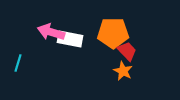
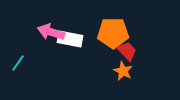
cyan line: rotated 18 degrees clockwise
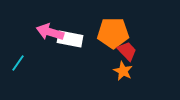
pink arrow: moved 1 px left
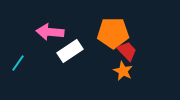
pink arrow: rotated 12 degrees counterclockwise
white rectangle: moved 12 px down; rotated 45 degrees counterclockwise
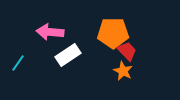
white rectangle: moved 2 px left, 4 px down
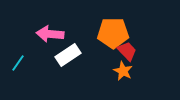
pink arrow: moved 2 px down
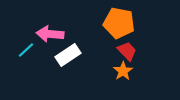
orange pentagon: moved 6 px right, 10 px up; rotated 12 degrees clockwise
cyan line: moved 8 px right, 13 px up; rotated 12 degrees clockwise
orange star: rotated 12 degrees clockwise
